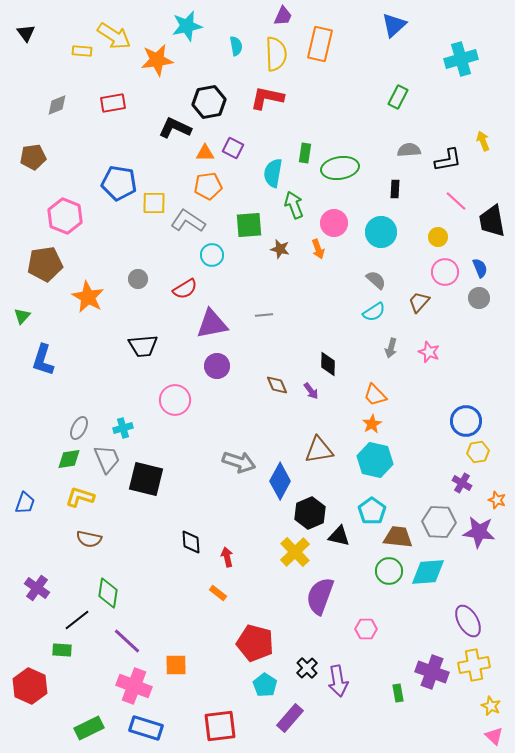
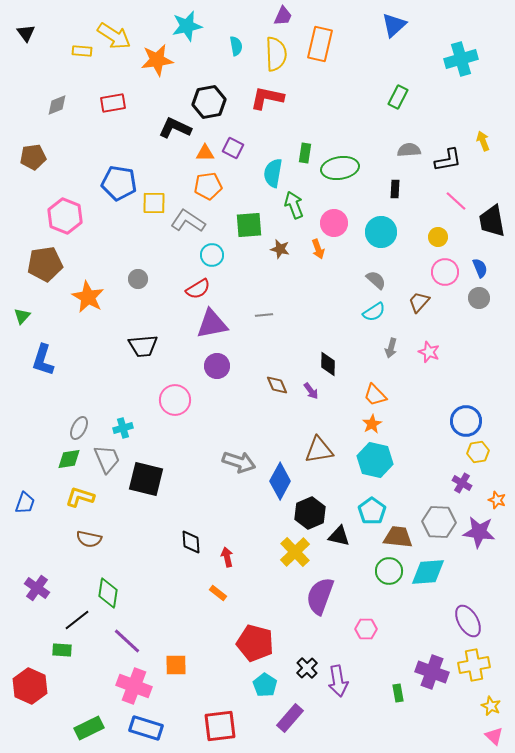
red semicircle at (185, 289): moved 13 px right
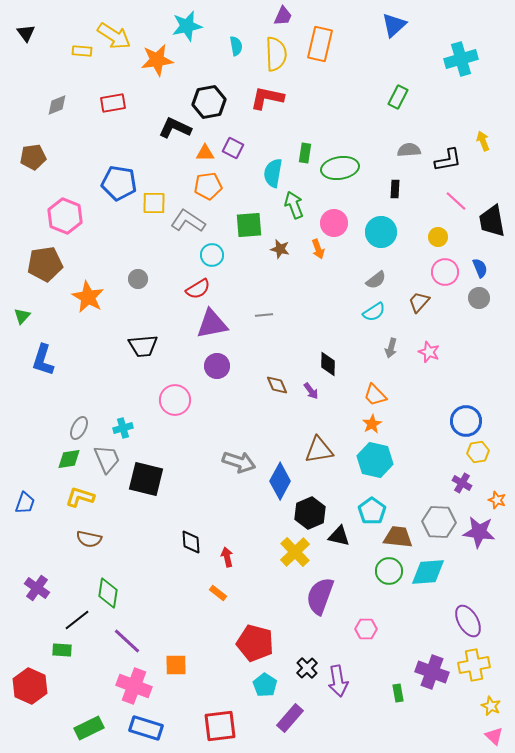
gray semicircle at (376, 280): rotated 100 degrees clockwise
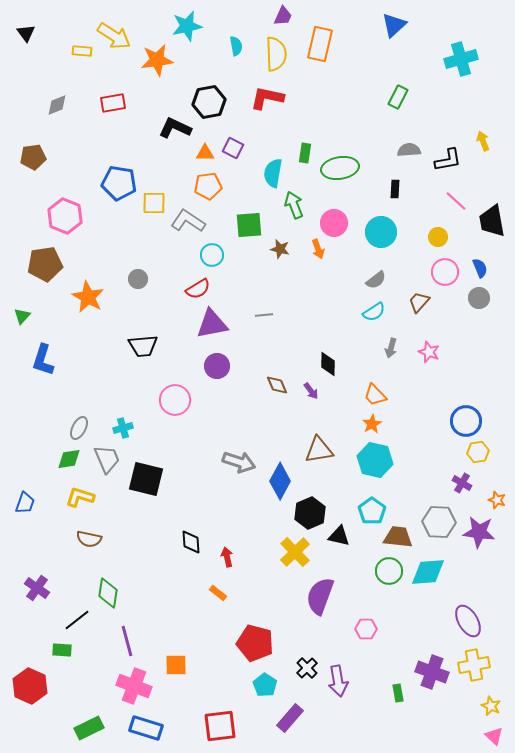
purple line at (127, 641): rotated 32 degrees clockwise
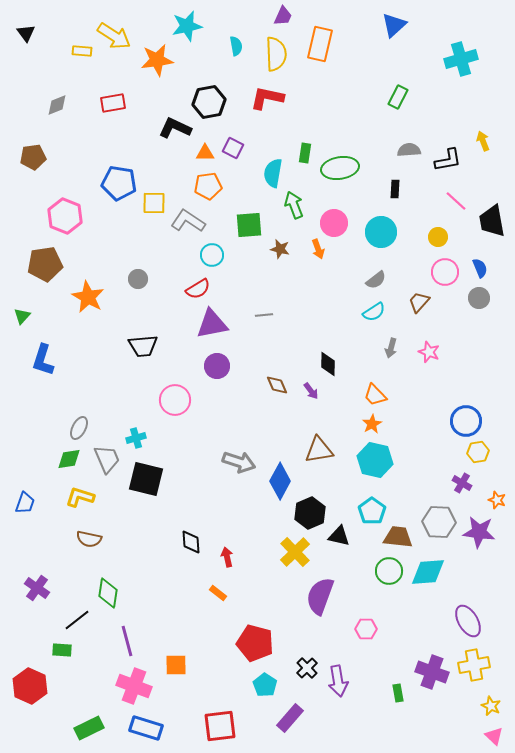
cyan cross at (123, 428): moved 13 px right, 10 px down
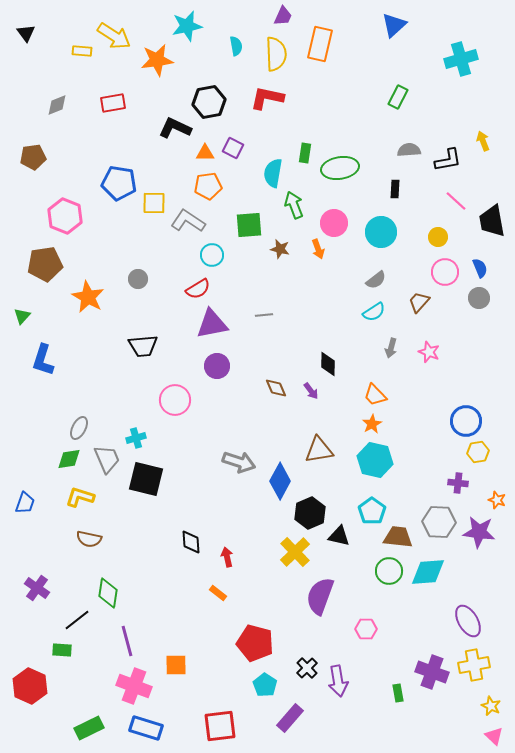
brown diamond at (277, 385): moved 1 px left, 3 px down
purple cross at (462, 483): moved 4 px left; rotated 24 degrees counterclockwise
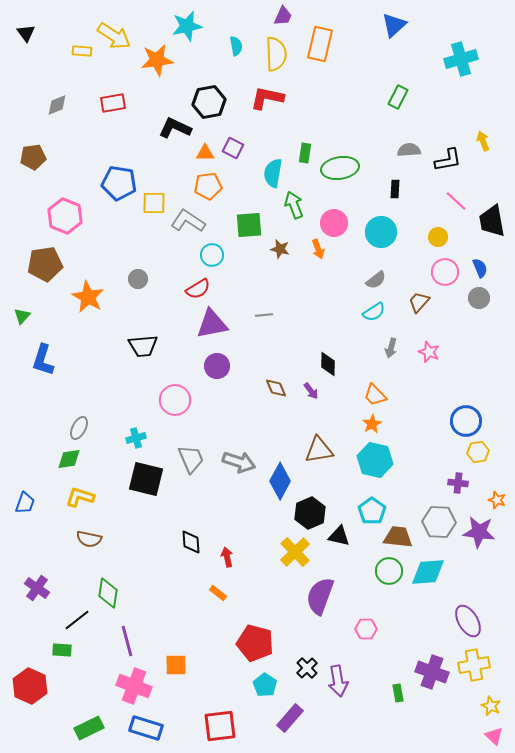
gray trapezoid at (107, 459): moved 84 px right
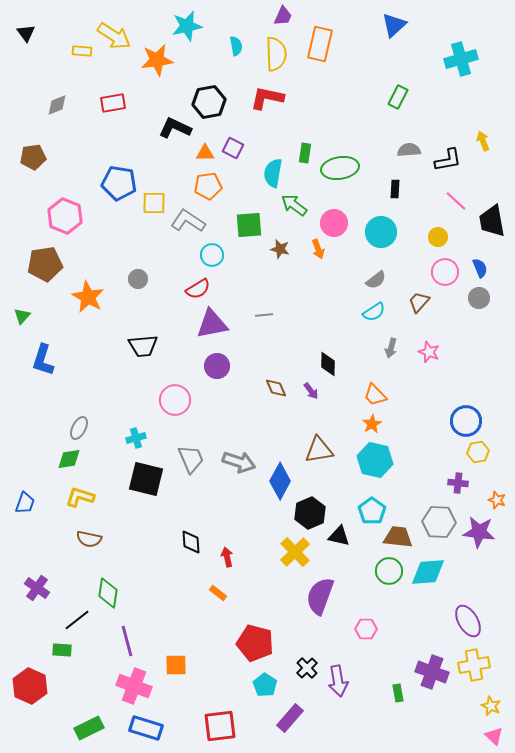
green arrow at (294, 205): rotated 32 degrees counterclockwise
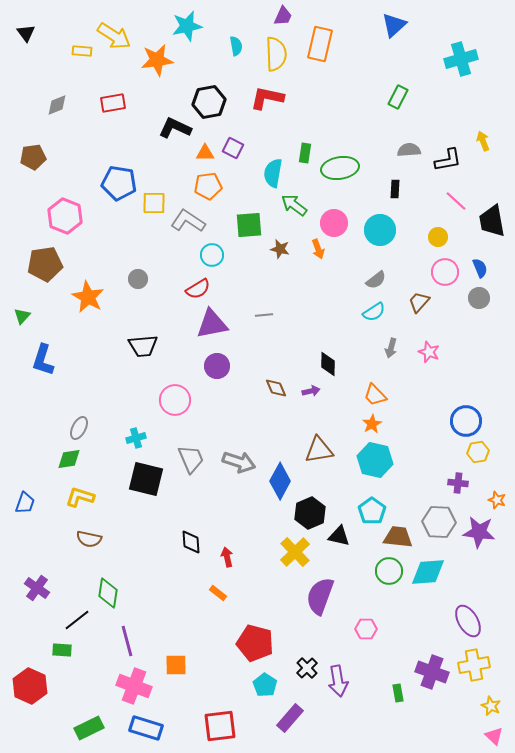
cyan circle at (381, 232): moved 1 px left, 2 px up
purple arrow at (311, 391): rotated 66 degrees counterclockwise
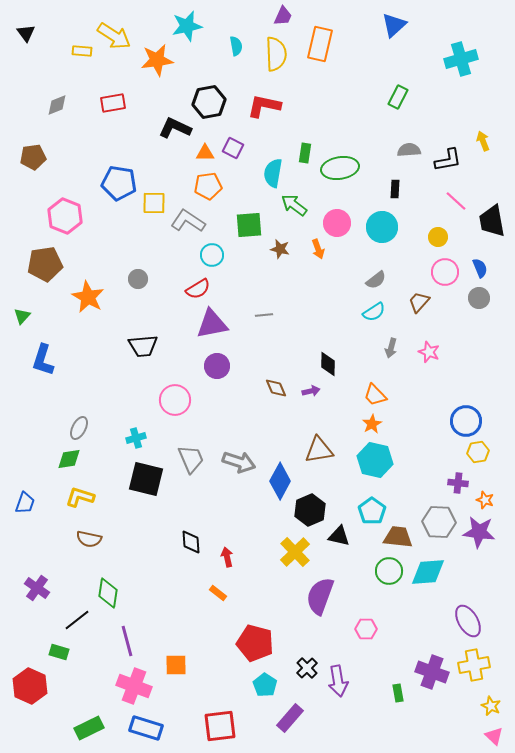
red L-shape at (267, 98): moved 3 px left, 8 px down
pink circle at (334, 223): moved 3 px right
cyan circle at (380, 230): moved 2 px right, 3 px up
orange star at (497, 500): moved 12 px left
black hexagon at (310, 513): moved 3 px up
green rectangle at (62, 650): moved 3 px left, 2 px down; rotated 12 degrees clockwise
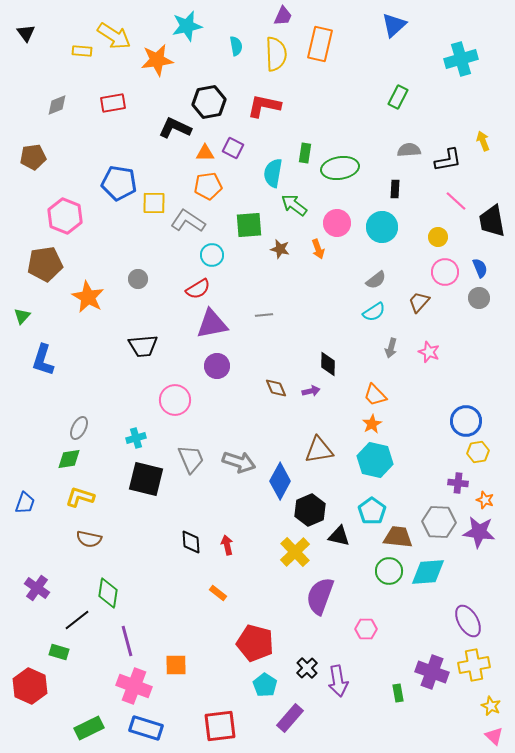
red arrow at (227, 557): moved 12 px up
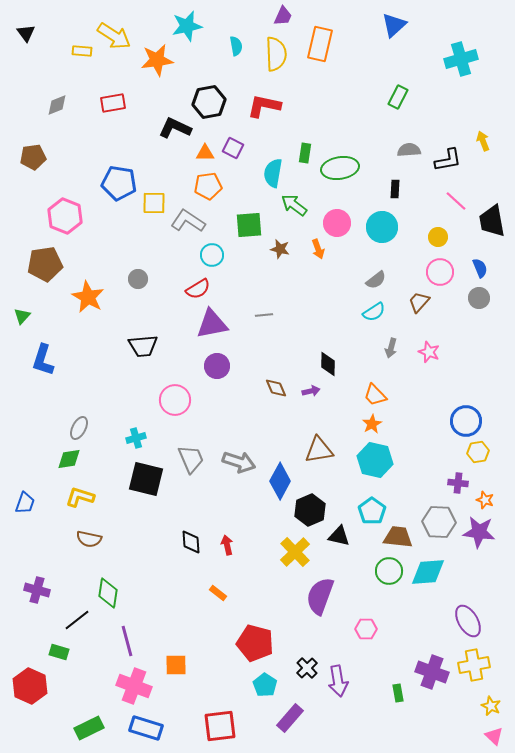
pink circle at (445, 272): moved 5 px left
purple cross at (37, 588): moved 2 px down; rotated 20 degrees counterclockwise
